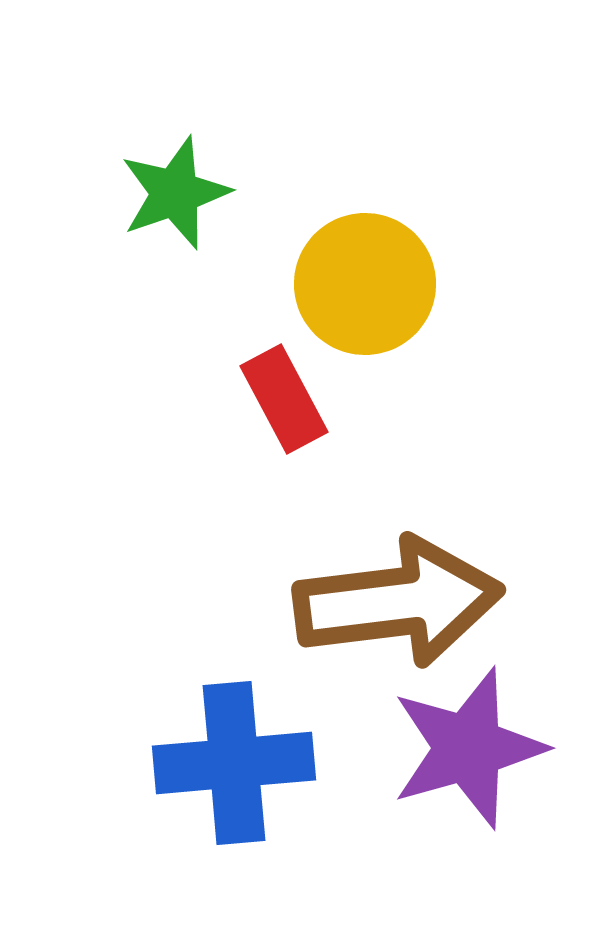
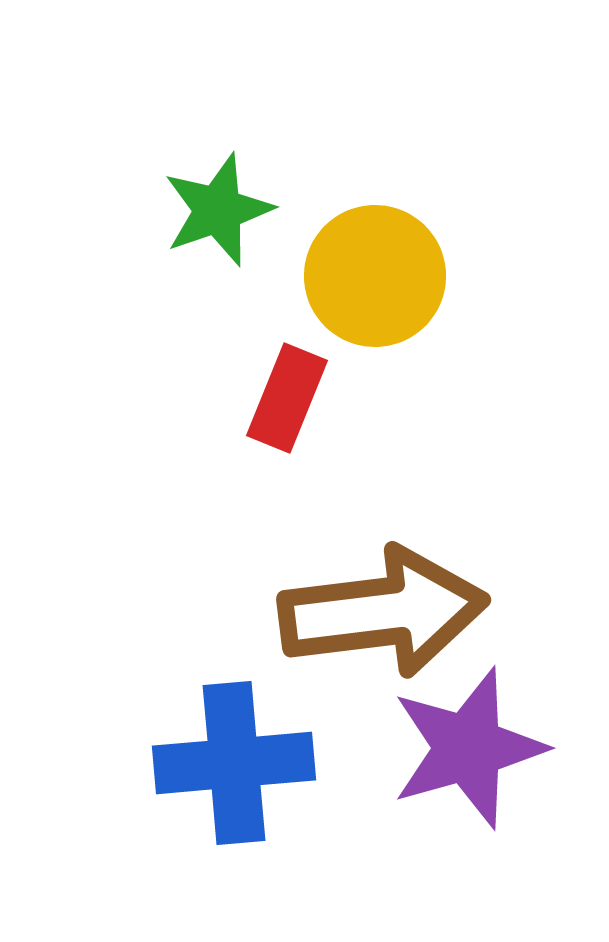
green star: moved 43 px right, 17 px down
yellow circle: moved 10 px right, 8 px up
red rectangle: moved 3 px right, 1 px up; rotated 50 degrees clockwise
brown arrow: moved 15 px left, 10 px down
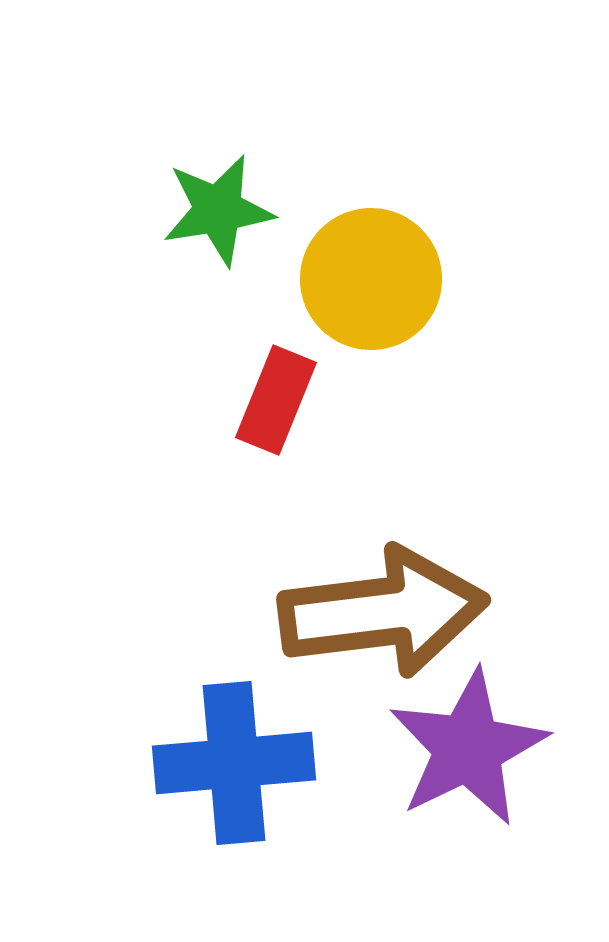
green star: rotated 10 degrees clockwise
yellow circle: moved 4 px left, 3 px down
red rectangle: moved 11 px left, 2 px down
purple star: rotated 10 degrees counterclockwise
